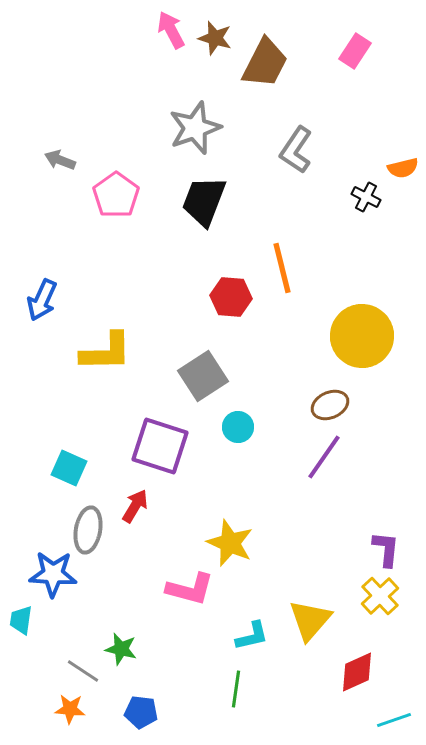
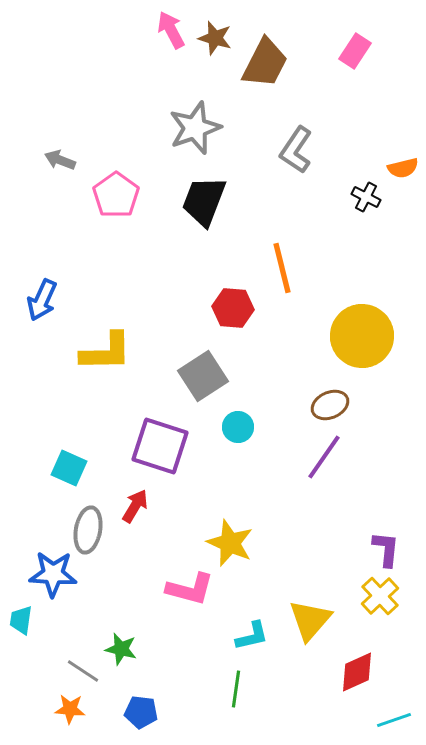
red hexagon: moved 2 px right, 11 px down
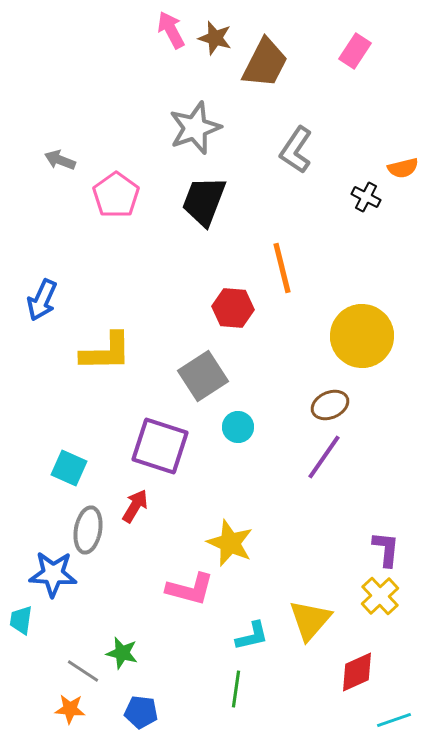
green star: moved 1 px right, 4 px down
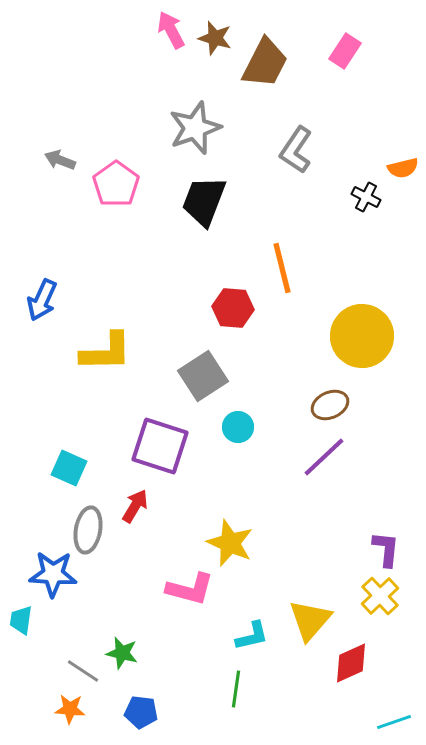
pink rectangle: moved 10 px left
pink pentagon: moved 11 px up
purple line: rotated 12 degrees clockwise
red diamond: moved 6 px left, 9 px up
cyan line: moved 2 px down
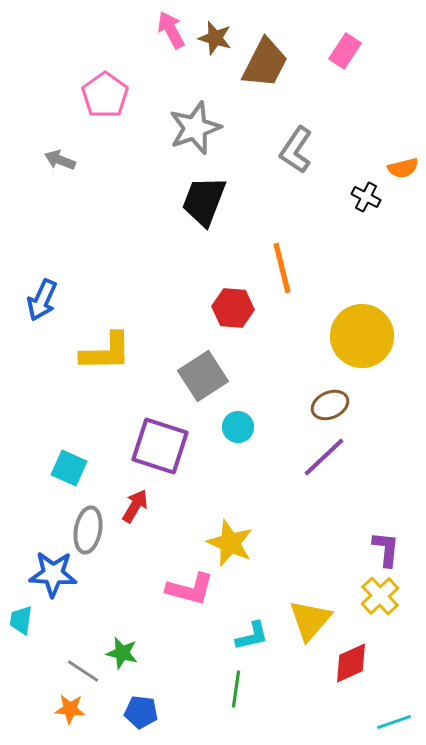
pink pentagon: moved 11 px left, 89 px up
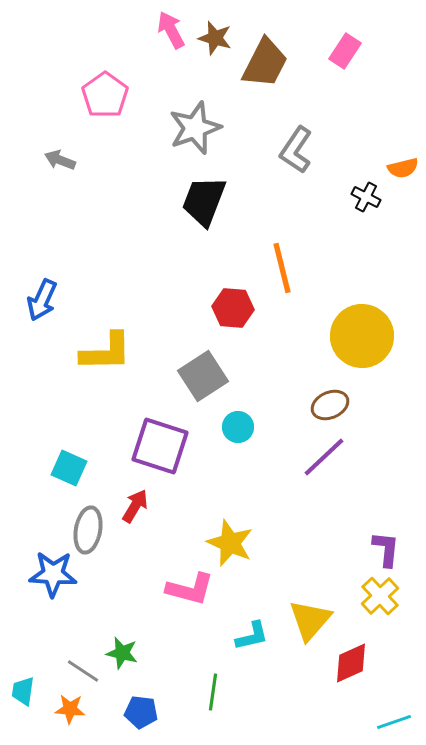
cyan trapezoid: moved 2 px right, 71 px down
green line: moved 23 px left, 3 px down
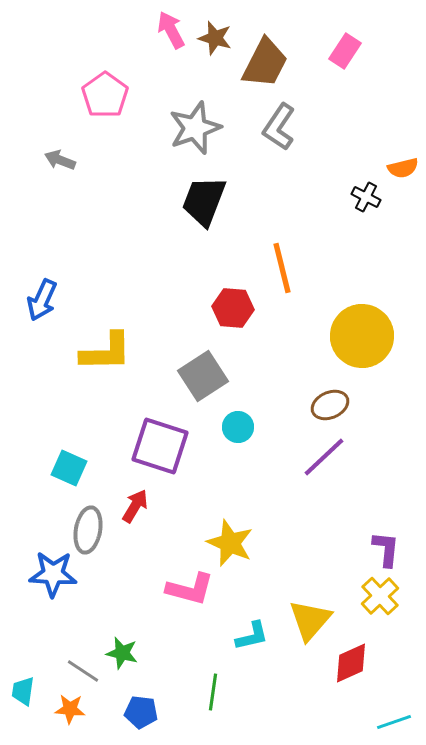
gray L-shape: moved 17 px left, 23 px up
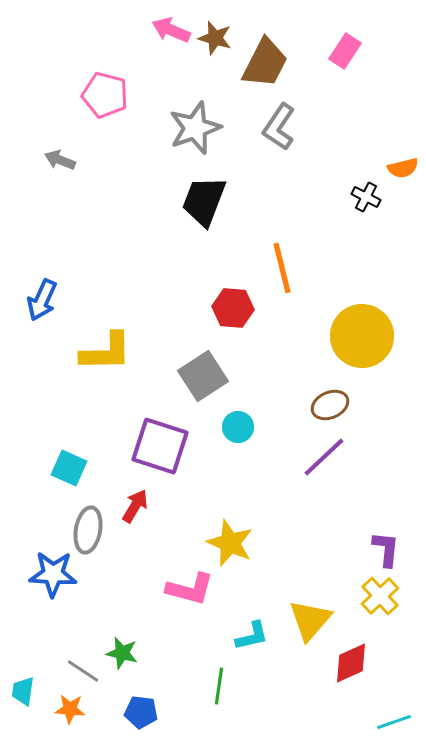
pink arrow: rotated 39 degrees counterclockwise
pink pentagon: rotated 21 degrees counterclockwise
green line: moved 6 px right, 6 px up
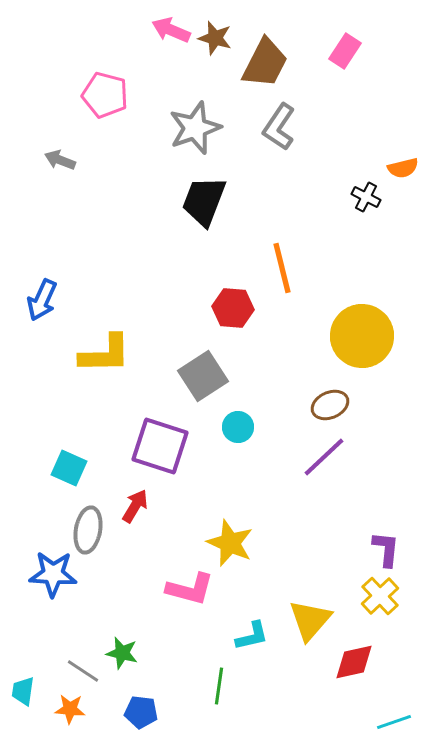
yellow L-shape: moved 1 px left, 2 px down
red diamond: moved 3 px right, 1 px up; rotated 12 degrees clockwise
